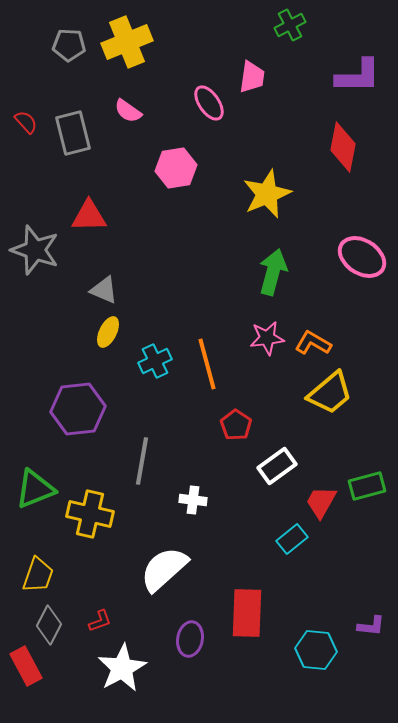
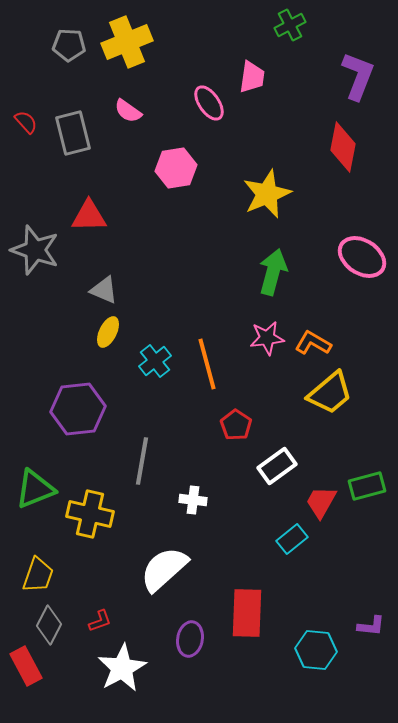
purple L-shape at (358, 76): rotated 69 degrees counterclockwise
cyan cross at (155, 361): rotated 12 degrees counterclockwise
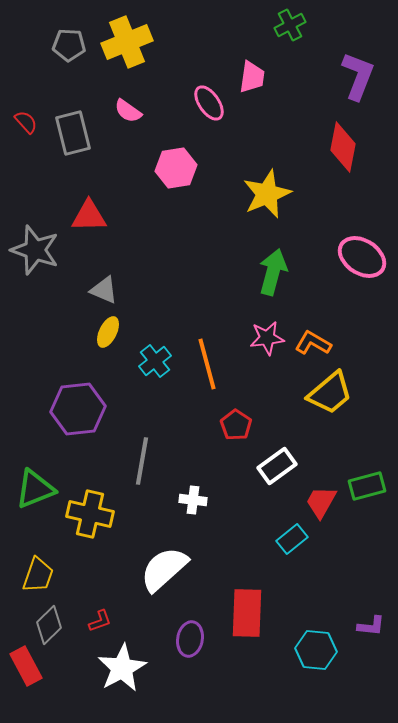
gray diamond at (49, 625): rotated 18 degrees clockwise
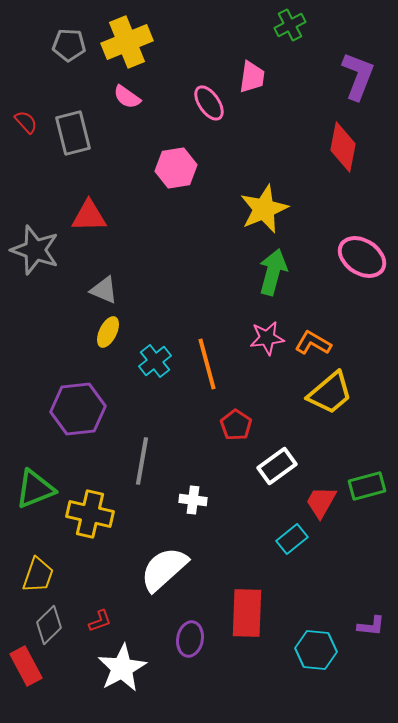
pink semicircle at (128, 111): moved 1 px left, 14 px up
yellow star at (267, 194): moved 3 px left, 15 px down
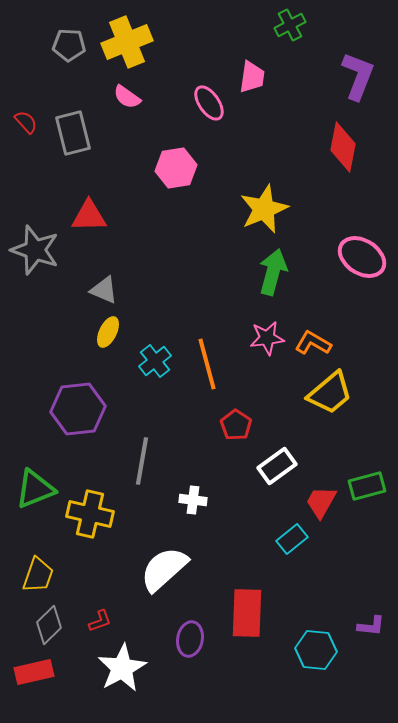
red rectangle at (26, 666): moved 8 px right, 6 px down; rotated 75 degrees counterclockwise
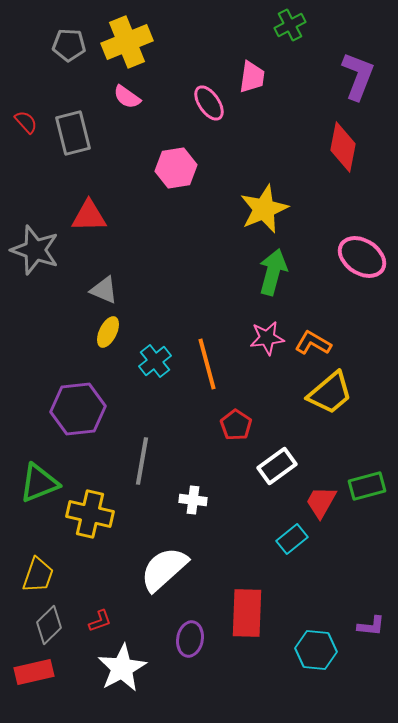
green triangle at (35, 489): moved 4 px right, 6 px up
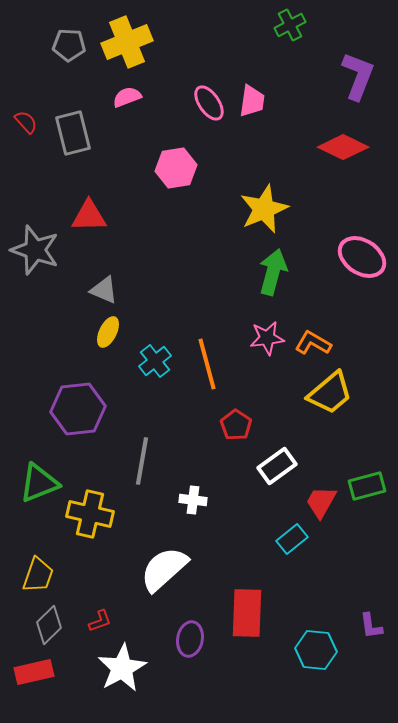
pink trapezoid at (252, 77): moved 24 px down
pink semicircle at (127, 97): rotated 124 degrees clockwise
red diamond at (343, 147): rotated 75 degrees counterclockwise
purple L-shape at (371, 626): rotated 76 degrees clockwise
